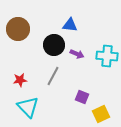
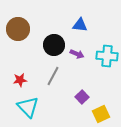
blue triangle: moved 10 px right
purple square: rotated 24 degrees clockwise
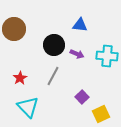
brown circle: moved 4 px left
red star: moved 2 px up; rotated 24 degrees counterclockwise
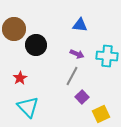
black circle: moved 18 px left
gray line: moved 19 px right
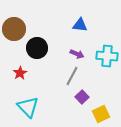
black circle: moved 1 px right, 3 px down
red star: moved 5 px up
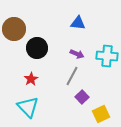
blue triangle: moved 2 px left, 2 px up
red star: moved 11 px right, 6 px down
